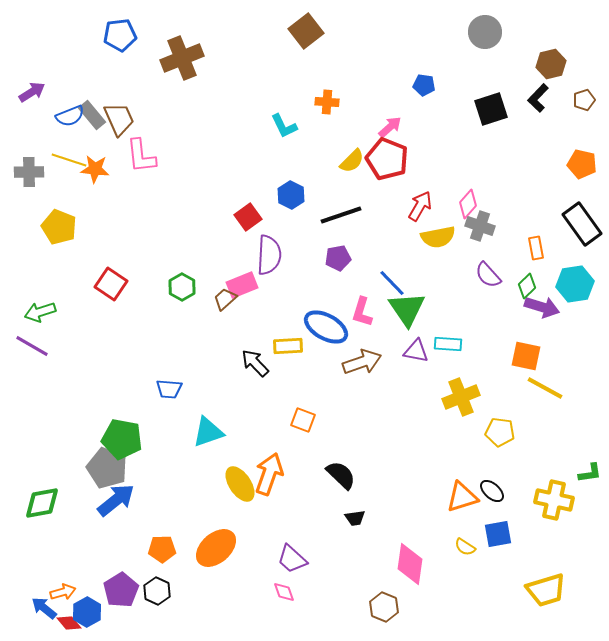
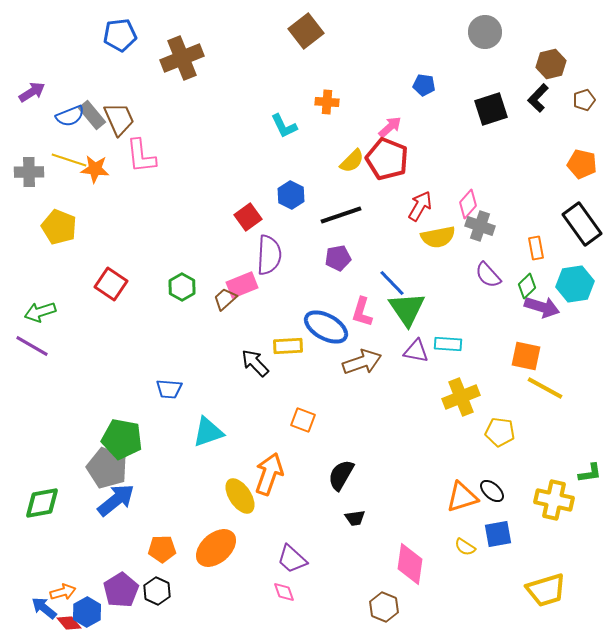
black semicircle at (341, 475): rotated 104 degrees counterclockwise
yellow ellipse at (240, 484): moved 12 px down
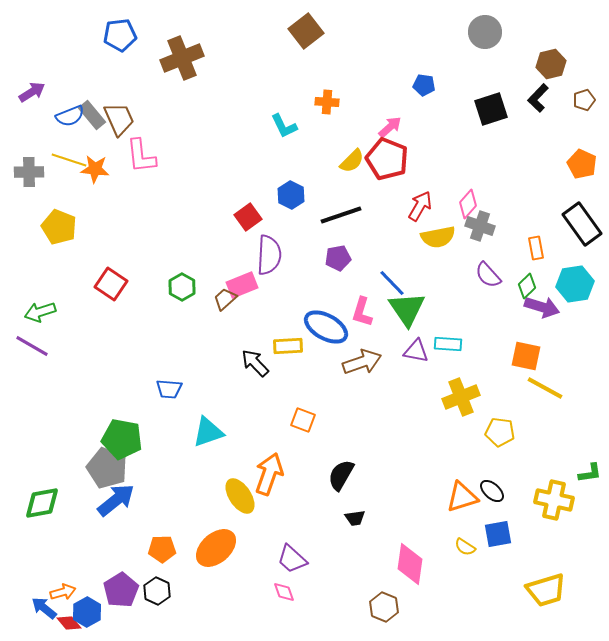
orange pentagon at (582, 164): rotated 12 degrees clockwise
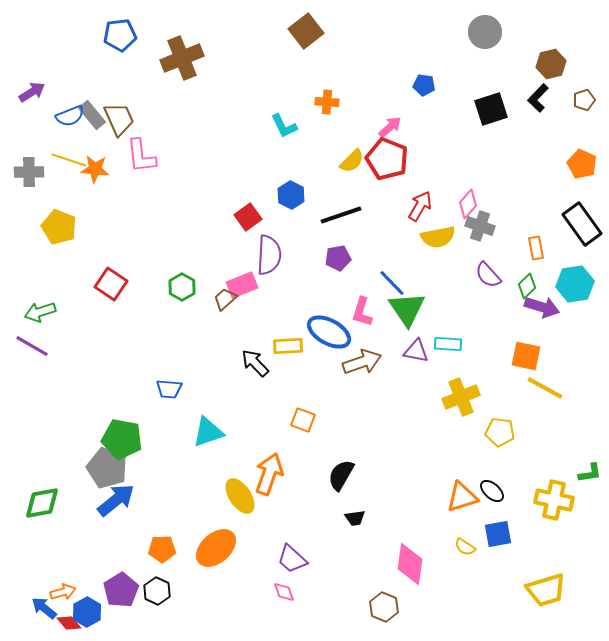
blue ellipse at (326, 327): moved 3 px right, 5 px down
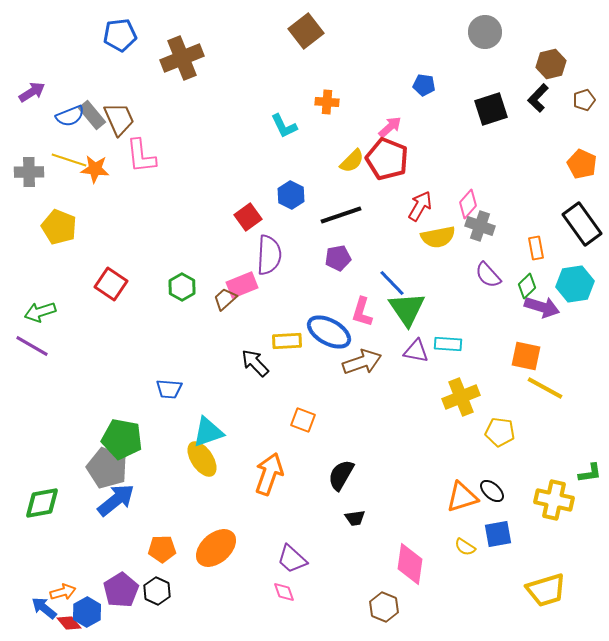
yellow rectangle at (288, 346): moved 1 px left, 5 px up
yellow ellipse at (240, 496): moved 38 px left, 37 px up
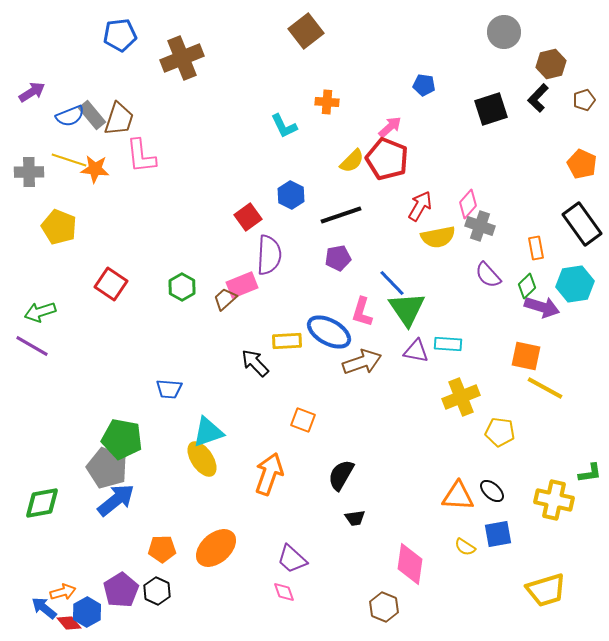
gray circle at (485, 32): moved 19 px right
brown trapezoid at (119, 119): rotated 42 degrees clockwise
orange triangle at (462, 497): moved 4 px left, 1 px up; rotated 20 degrees clockwise
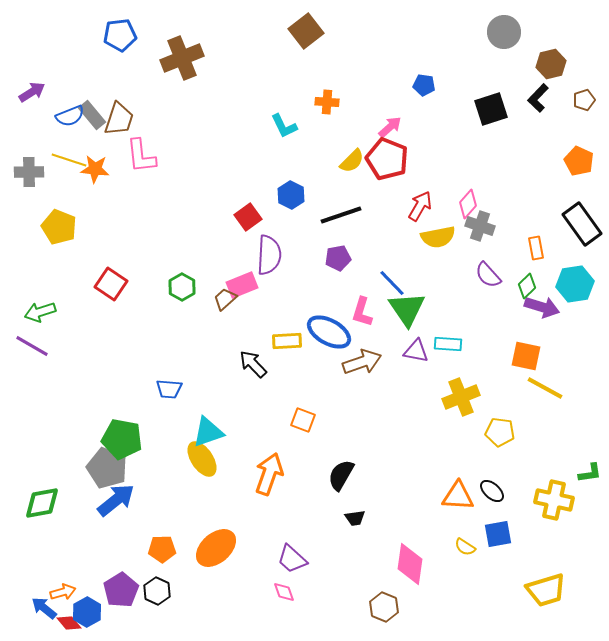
orange pentagon at (582, 164): moved 3 px left, 3 px up
black arrow at (255, 363): moved 2 px left, 1 px down
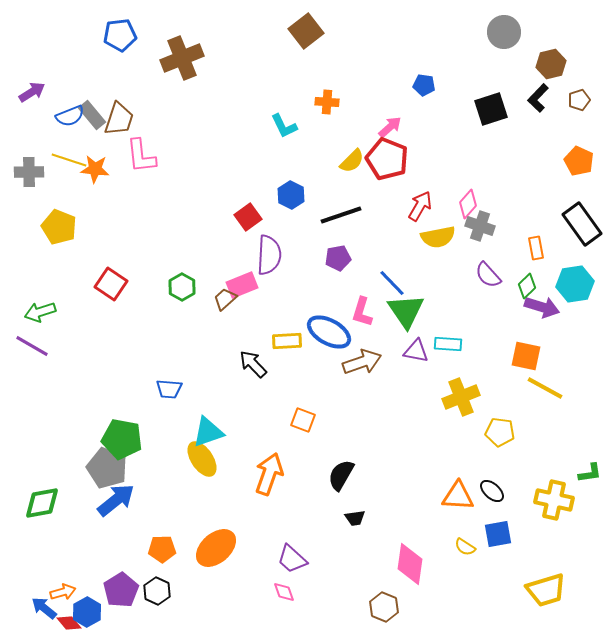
brown pentagon at (584, 100): moved 5 px left
green triangle at (407, 309): moved 1 px left, 2 px down
